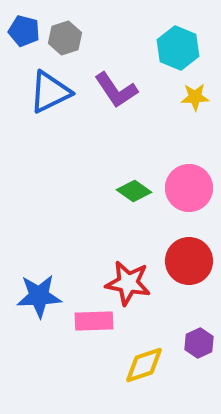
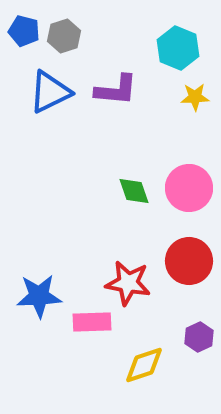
gray hexagon: moved 1 px left, 2 px up
purple L-shape: rotated 51 degrees counterclockwise
green diamond: rotated 36 degrees clockwise
pink rectangle: moved 2 px left, 1 px down
purple hexagon: moved 6 px up
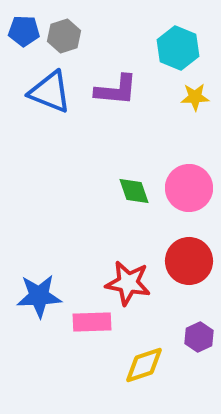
blue pentagon: rotated 12 degrees counterclockwise
blue triangle: rotated 48 degrees clockwise
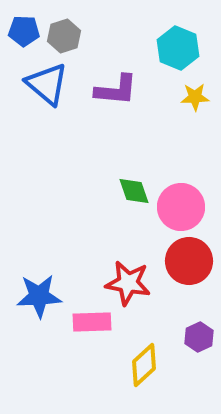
blue triangle: moved 3 px left, 8 px up; rotated 18 degrees clockwise
pink circle: moved 8 px left, 19 px down
yellow diamond: rotated 24 degrees counterclockwise
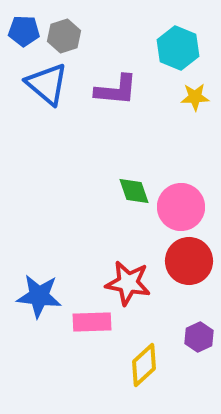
blue star: rotated 9 degrees clockwise
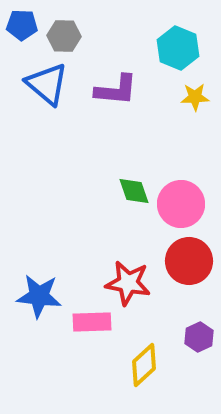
blue pentagon: moved 2 px left, 6 px up
gray hexagon: rotated 20 degrees clockwise
pink circle: moved 3 px up
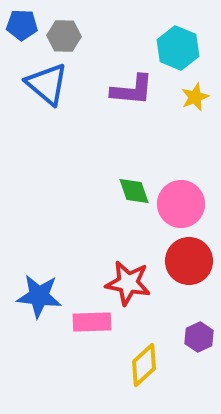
purple L-shape: moved 16 px right
yellow star: rotated 20 degrees counterclockwise
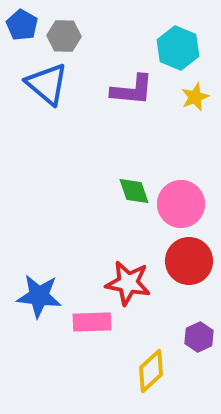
blue pentagon: rotated 28 degrees clockwise
yellow diamond: moved 7 px right, 6 px down
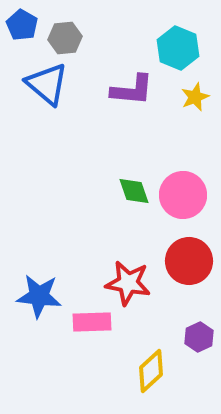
gray hexagon: moved 1 px right, 2 px down; rotated 8 degrees counterclockwise
pink circle: moved 2 px right, 9 px up
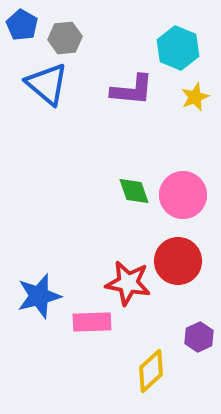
red circle: moved 11 px left
blue star: rotated 21 degrees counterclockwise
